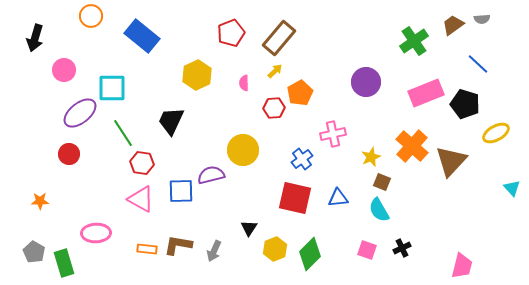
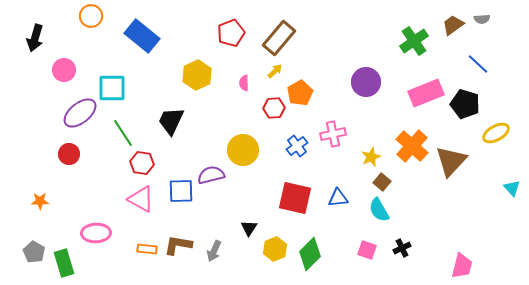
blue cross at (302, 159): moved 5 px left, 13 px up
brown square at (382, 182): rotated 18 degrees clockwise
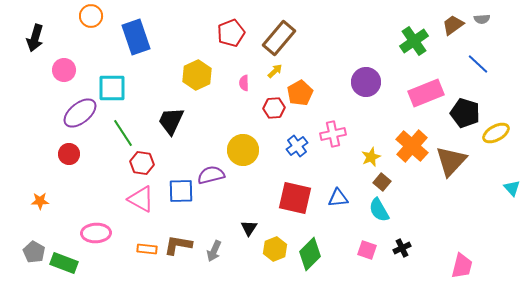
blue rectangle at (142, 36): moved 6 px left, 1 px down; rotated 32 degrees clockwise
black pentagon at (465, 104): moved 9 px down
green rectangle at (64, 263): rotated 52 degrees counterclockwise
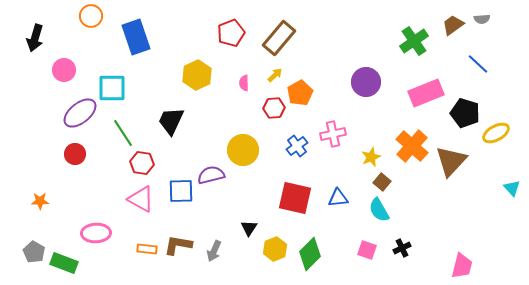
yellow arrow at (275, 71): moved 4 px down
red circle at (69, 154): moved 6 px right
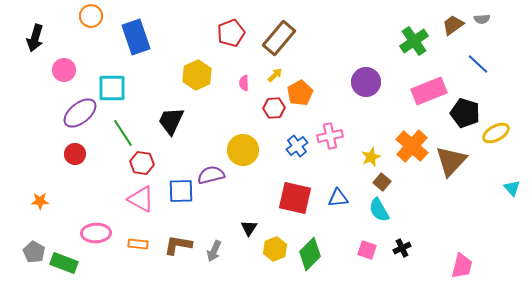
pink rectangle at (426, 93): moved 3 px right, 2 px up
pink cross at (333, 134): moved 3 px left, 2 px down
orange rectangle at (147, 249): moved 9 px left, 5 px up
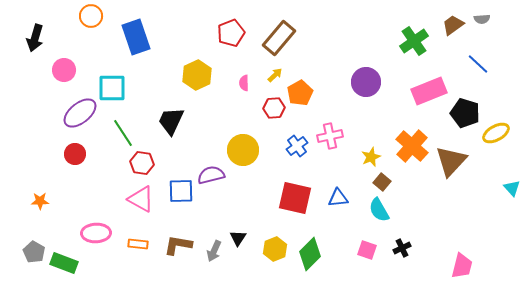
black triangle at (249, 228): moved 11 px left, 10 px down
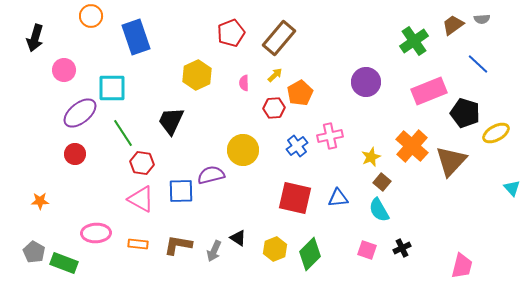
black triangle at (238, 238): rotated 30 degrees counterclockwise
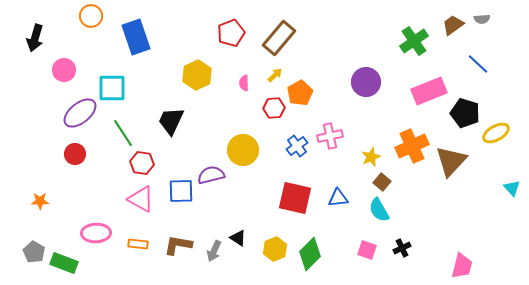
orange cross at (412, 146): rotated 24 degrees clockwise
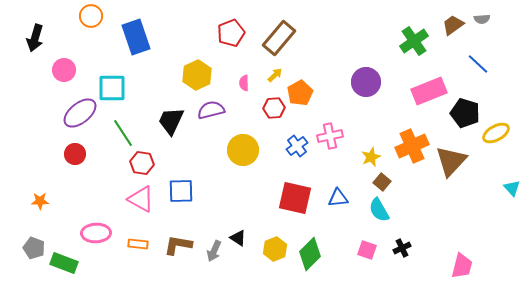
purple semicircle at (211, 175): moved 65 px up
gray pentagon at (34, 252): moved 4 px up; rotated 10 degrees counterclockwise
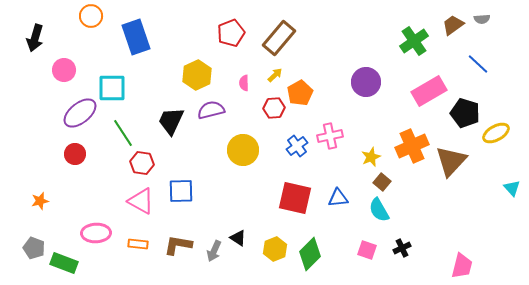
pink rectangle at (429, 91): rotated 8 degrees counterclockwise
pink triangle at (141, 199): moved 2 px down
orange star at (40, 201): rotated 12 degrees counterclockwise
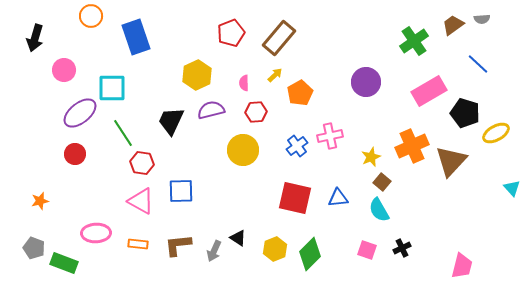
red hexagon at (274, 108): moved 18 px left, 4 px down
brown L-shape at (178, 245): rotated 16 degrees counterclockwise
